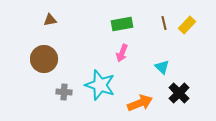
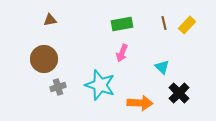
gray cross: moved 6 px left, 5 px up; rotated 21 degrees counterclockwise
orange arrow: rotated 25 degrees clockwise
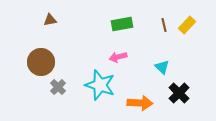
brown line: moved 2 px down
pink arrow: moved 4 px left, 4 px down; rotated 54 degrees clockwise
brown circle: moved 3 px left, 3 px down
gray cross: rotated 28 degrees counterclockwise
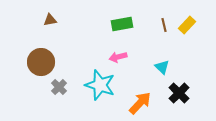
gray cross: moved 1 px right
orange arrow: rotated 50 degrees counterclockwise
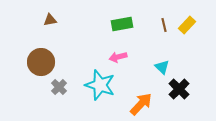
black cross: moved 4 px up
orange arrow: moved 1 px right, 1 px down
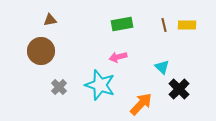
yellow rectangle: rotated 48 degrees clockwise
brown circle: moved 11 px up
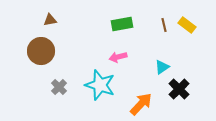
yellow rectangle: rotated 36 degrees clockwise
cyan triangle: rotated 42 degrees clockwise
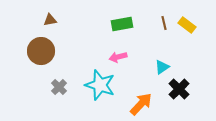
brown line: moved 2 px up
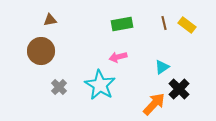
cyan star: rotated 12 degrees clockwise
orange arrow: moved 13 px right
